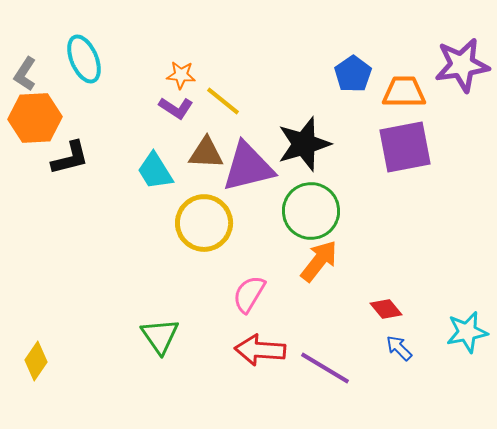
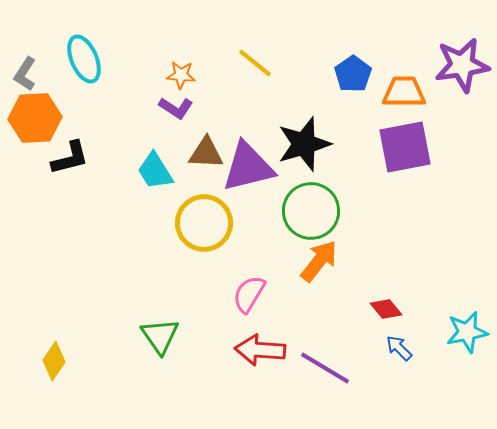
yellow line: moved 32 px right, 38 px up
yellow diamond: moved 18 px right
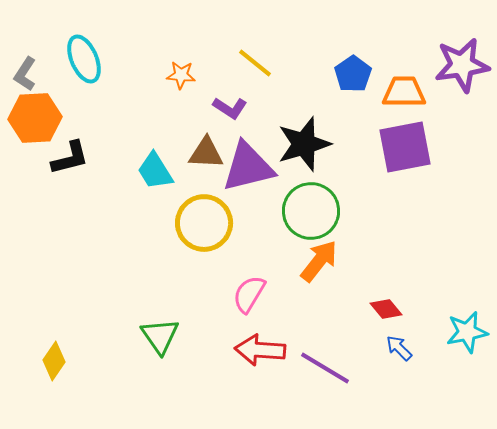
purple L-shape: moved 54 px right
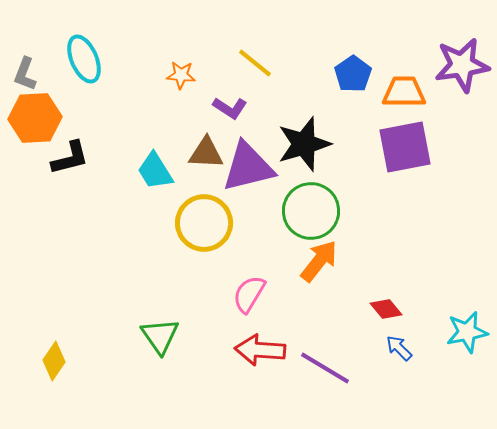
gray L-shape: rotated 12 degrees counterclockwise
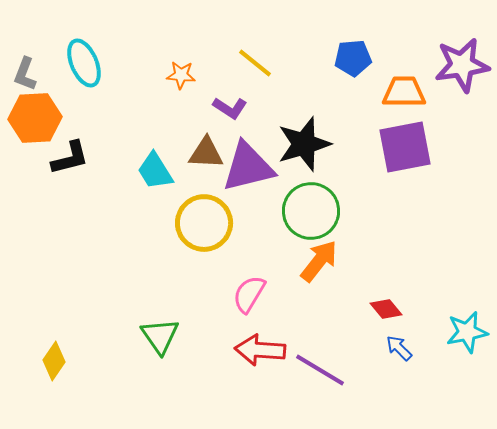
cyan ellipse: moved 4 px down
blue pentagon: moved 16 px up; rotated 30 degrees clockwise
purple line: moved 5 px left, 2 px down
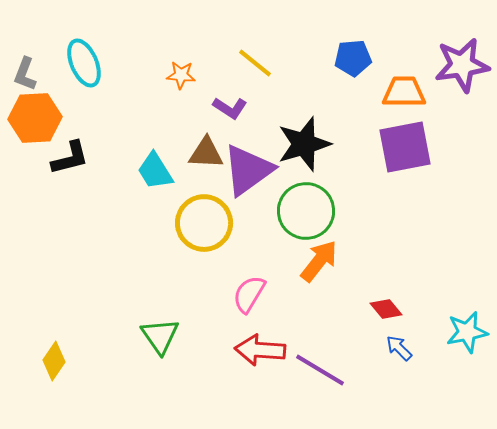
purple triangle: moved 3 px down; rotated 22 degrees counterclockwise
green circle: moved 5 px left
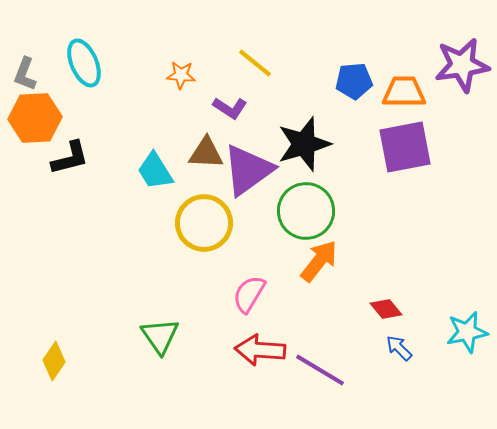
blue pentagon: moved 1 px right, 23 px down
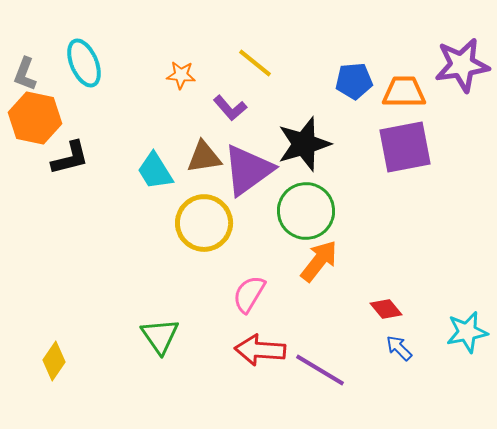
purple L-shape: rotated 16 degrees clockwise
orange hexagon: rotated 15 degrees clockwise
brown triangle: moved 2 px left, 4 px down; rotated 12 degrees counterclockwise
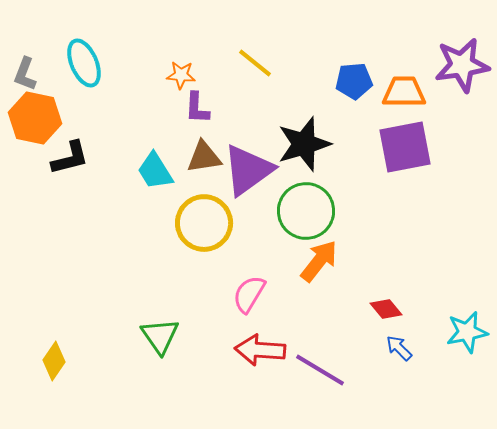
purple L-shape: moved 33 px left; rotated 44 degrees clockwise
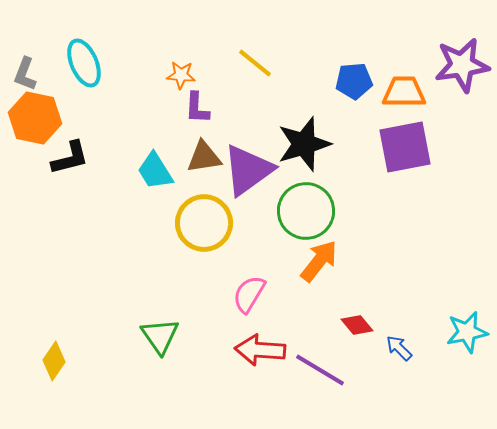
red diamond: moved 29 px left, 16 px down
